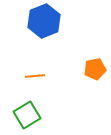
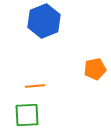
orange line: moved 10 px down
green square: rotated 28 degrees clockwise
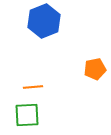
orange line: moved 2 px left, 1 px down
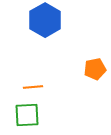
blue hexagon: moved 1 px right, 1 px up; rotated 8 degrees counterclockwise
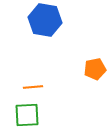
blue hexagon: rotated 20 degrees counterclockwise
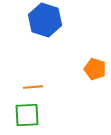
blue hexagon: rotated 8 degrees clockwise
orange pentagon: rotated 30 degrees clockwise
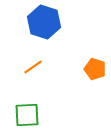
blue hexagon: moved 1 px left, 2 px down
orange line: moved 20 px up; rotated 30 degrees counterclockwise
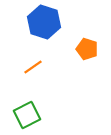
orange pentagon: moved 8 px left, 20 px up
green square: rotated 24 degrees counterclockwise
